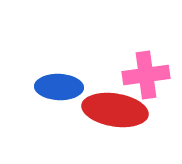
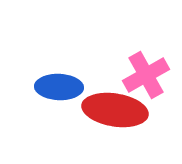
pink cross: rotated 21 degrees counterclockwise
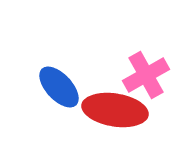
blue ellipse: rotated 45 degrees clockwise
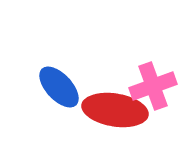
pink cross: moved 7 px right, 11 px down; rotated 9 degrees clockwise
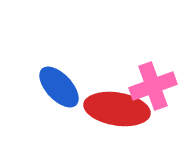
red ellipse: moved 2 px right, 1 px up
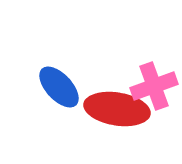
pink cross: moved 1 px right
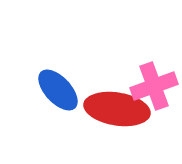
blue ellipse: moved 1 px left, 3 px down
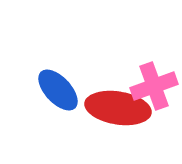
red ellipse: moved 1 px right, 1 px up
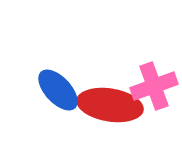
red ellipse: moved 8 px left, 3 px up
